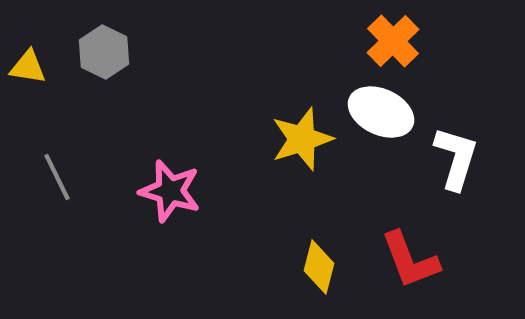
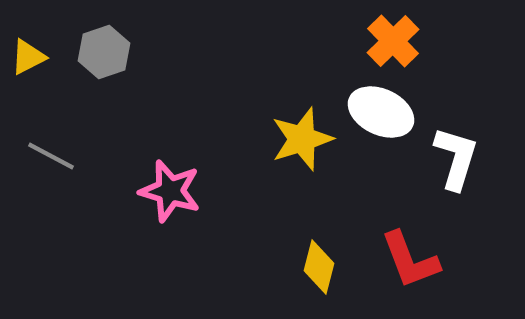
gray hexagon: rotated 15 degrees clockwise
yellow triangle: moved 10 px up; rotated 36 degrees counterclockwise
gray line: moved 6 px left, 21 px up; rotated 36 degrees counterclockwise
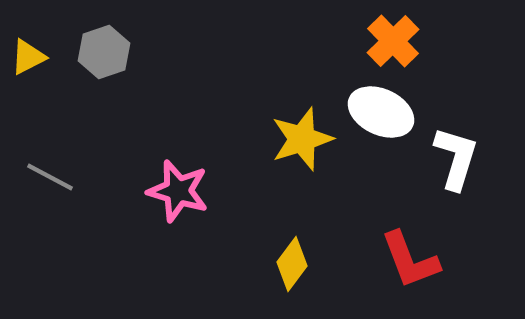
gray line: moved 1 px left, 21 px down
pink star: moved 8 px right
yellow diamond: moved 27 px left, 3 px up; rotated 22 degrees clockwise
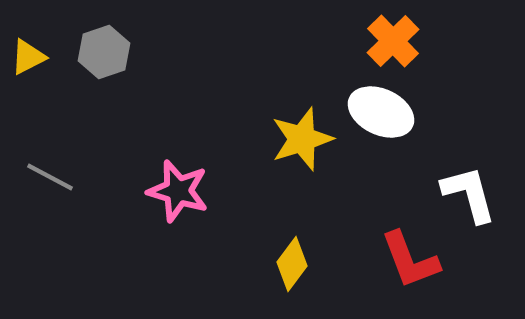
white L-shape: moved 13 px right, 36 px down; rotated 32 degrees counterclockwise
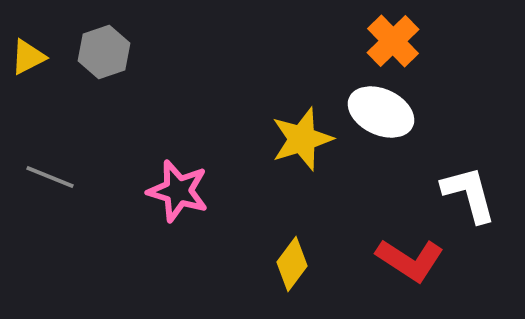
gray line: rotated 6 degrees counterclockwise
red L-shape: rotated 36 degrees counterclockwise
